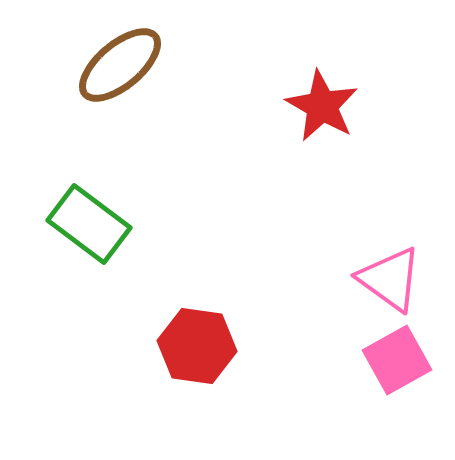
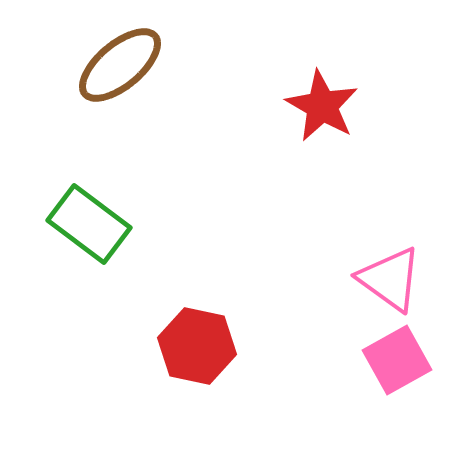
red hexagon: rotated 4 degrees clockwise
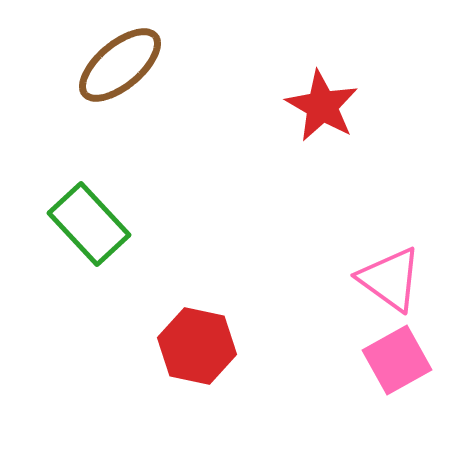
green rectangle: rotated 10 degrees clockwise
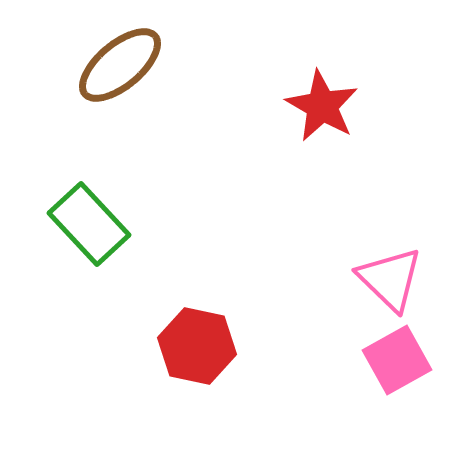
pink triangle: rotated 8 degrees clockwise
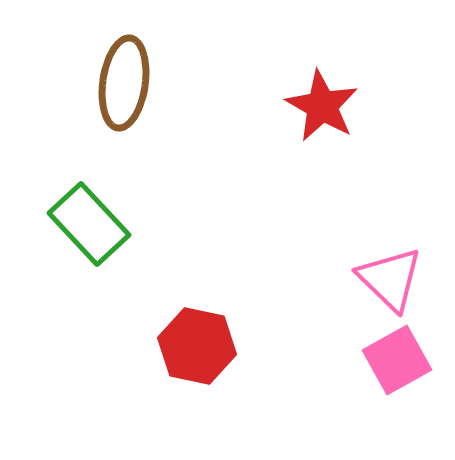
brown ellipse: moved 4 px right, 18 px down; rotated 42 degrees counterclockwise
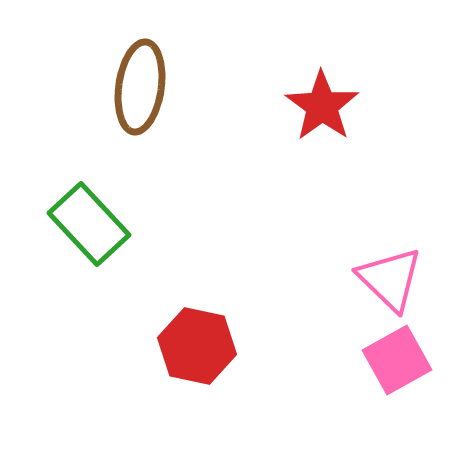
brown ellipse: moved 16 px right, 4 px down
red star: rotated 6 degrees clockwise
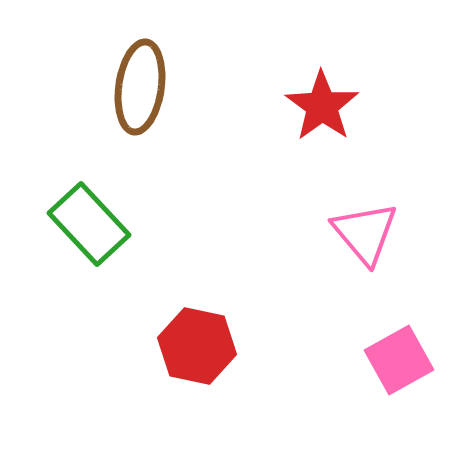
pink triangle: moved 25 px left, 46 px up; rotated 6 degrees clockwise
pink square: moved 2 px right
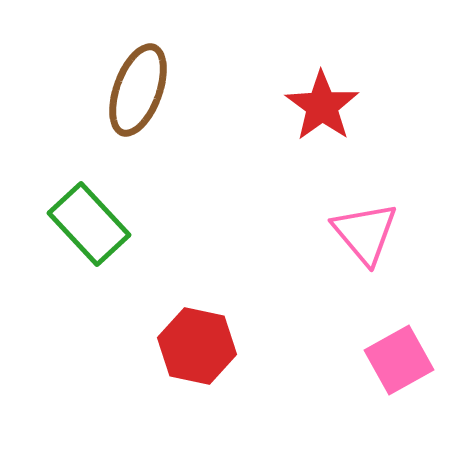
brown ellipse: moved 2 px left, 3 px down; rotated 12 degrees clockwise
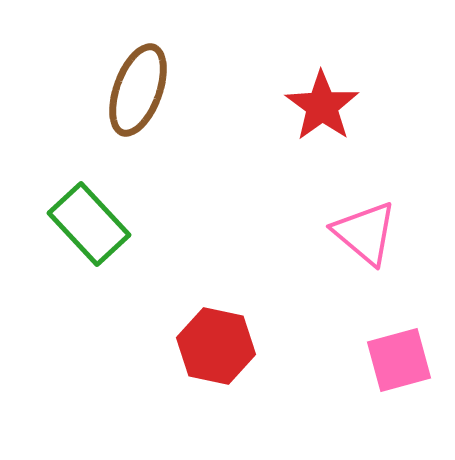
pink triangle: rotated 10 degrees counterclockwise
red hexagon: moved 19 px right
pink square: rotated 14 degrees clockwise
